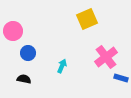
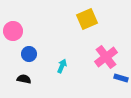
blue circle: moved 1 px right, 1 px down
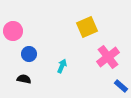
yellow square: moved 8 px down
pink cross: moved 2 px right
blue rectangle: moved 8 px down; rotated 24 degrees clockwise
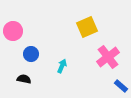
blue circle: moved 2 px right
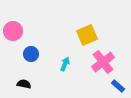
yellow square: moved 8 px down
pink cross: moved 5 px left, 5 px down
cyan arrow: moved 3 px right, 2 px up
black semicircle: moved 5 px down
blue rectangle: moved 3 px left
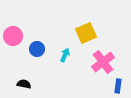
pink circle: moved 5 px down
yellow square: moved 1 px left, 2 px up
blue circle: moved 6 px right, 5 px up
cyan arrow: moved 9 px up
blue rectangle: rotated 56 degrees clockwise
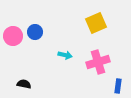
yellow square: moved 10 px right, 10 px up
blue circle: moved 2 px left, 17 px up
cyan arrow: rotated 80 degrees clockwise
pink cross: moved 5 px left; rotated 20 degrees clockwise
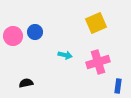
black semicircle: moved 2 px right, 1 px up; rotated 24 degrees counterclockwise
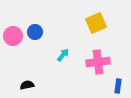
cyan arrow: moved 2 px left; rotated 64 degrees counterclockwise
pink cross: rotated 10 degrees clockwise
black semicircle: moved 1 px right, 2 px down
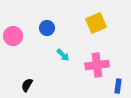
blue circle: moved 12 px right, 4 px up
cyan arrow: rotated 96 degrees clockwise
pink cross: moved 1 px left, 3 px down
black semicircle: rotated 48 degrees counterclockwise
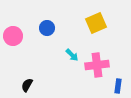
cyan arrow: moved 9 px right
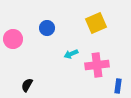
pink circle: moved 3 px down
cyan arrow: moved 1 px left, 1 px up; rotated 112 degrees clockwise
